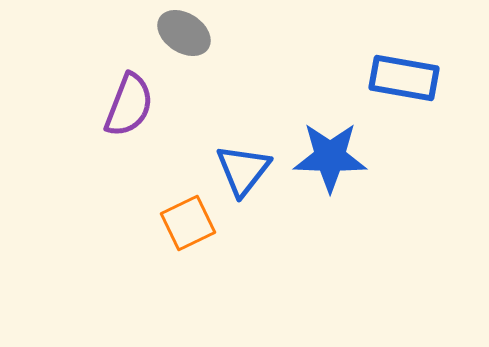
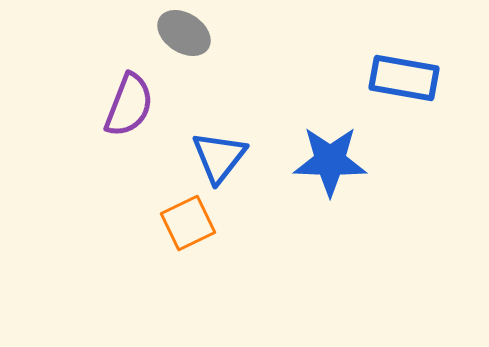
blue star: moved 4 px down
blue triangle: moved 24 px left, 13 px up
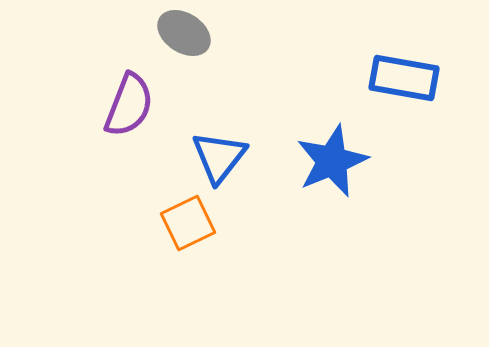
blue star: moved 2 px right; rotated 24 degrees counterclockwise
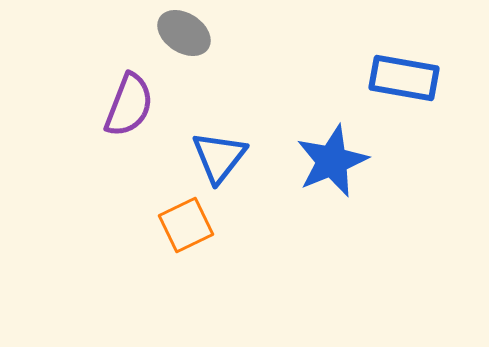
orange square: moved 2 px left, 2 px down
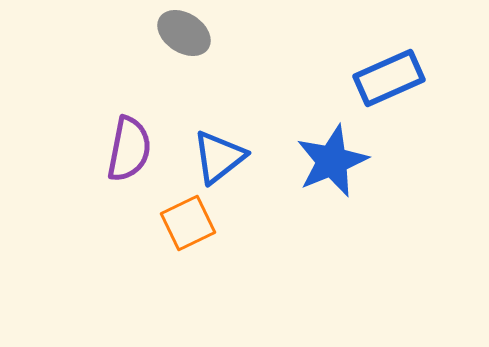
blue rectangle: moved 15 px left; rotated 34 degrees counterclockwise
purple semicircle: moved 44 px down; rotated 10 degrees counterclockwise
blue triangle: rotated 14 degrees clockwise
orange square: moved 2 px right, 2 px up
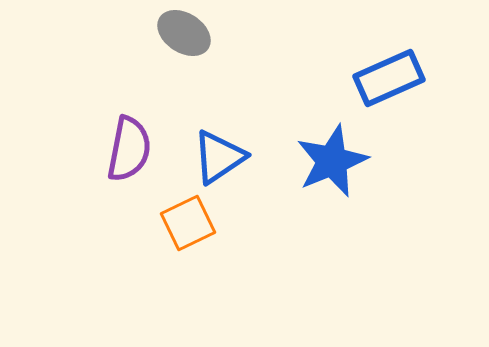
blue triangle: rotated 4 degrees clockwise
